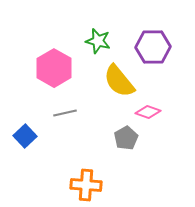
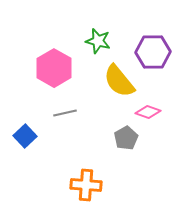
purple hexagon: moved 5 px down
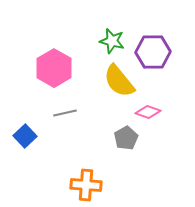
green star: moved 14 px right
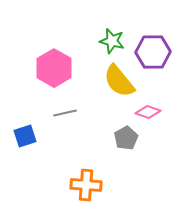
blue square: rotated 25 degrees clockwise
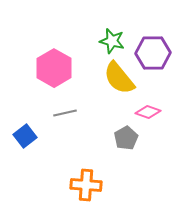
purple hexagon: moved 1 px down
yellow semicircle: moved 3 px up
blue square: rotated 20 degrees counterclockwise
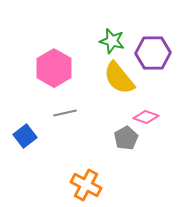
pink diamond: moved 2 px left, 5 px down
orange cross: rotated 24 degrees clockwise
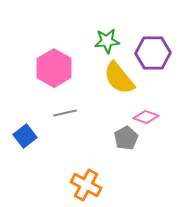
green star: moved 5 px left; rotated 20 degrees counterclockwise
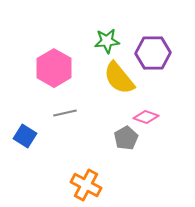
blue square: rotated 20 degrees counterclockwise
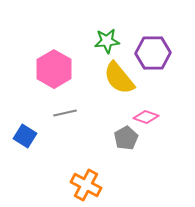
pink hexagon: moved 1 px down
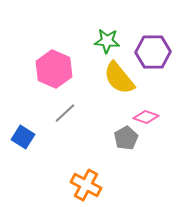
green star: rotated 10 degrees clockwise
purple hexagon: moved 1 px up
pink hexagon: rotated 6 degrees counterclockwise
gray line: rotated 30 degrees counterclockwise
blue square: moved 2 px left, 1 px down
